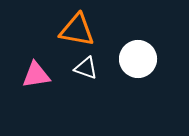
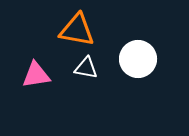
white triangle: rotated 10 degrees counterclockwise
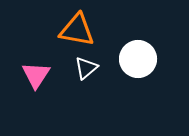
white triangle: rotated 50 degrees counterclockwise
pink triangle: rotated 48 degrees counterclockwise
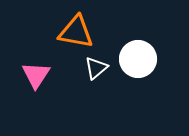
orange triangle: moved 1 px left, 2 px down
white triangle: moved 10 px right
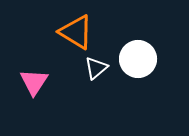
orange triangle: rotated 21 degrees clockwise
pink triangle: moved 2 px left, 7 px down
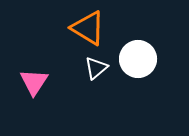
orange triangle: moved 12 px right, 4 px up
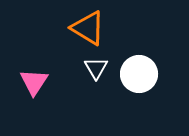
white circle: moved 1 px right, 15 px down
white triangle: rotated 20 degrees counterclockwise
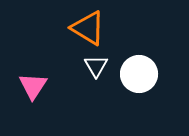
white triangle: moved 2 px up
pink triangle: moved 1 px left, 4 px down
